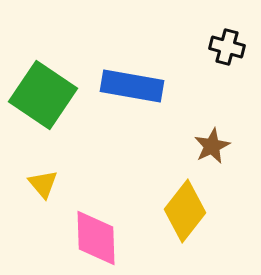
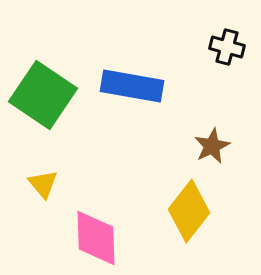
yellow diamond: moved 4 px right
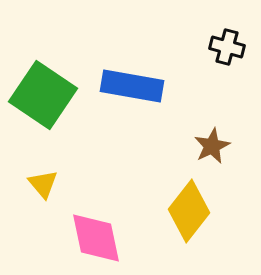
pink diamond: rotated 10 degrees counterclockwise
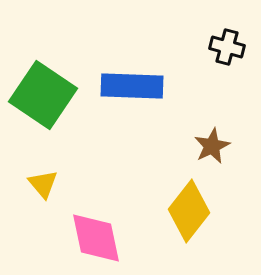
blue rectangle: rotated 8 degrees counterclockwise
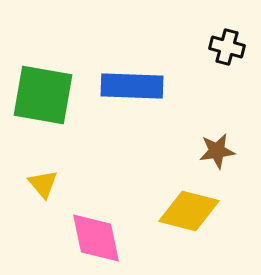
green square: rotated 24 degrees counterclockwise
brown star: moved 5 px right, 5 px down; rotated 18 degrees clockwise
yellow diamond: rotated 66 degrees clockwise
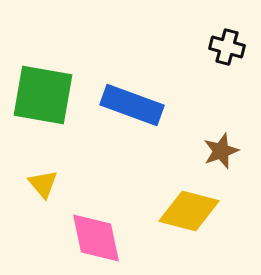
blue rectangle: moved 19 px down; rotated 18 degrees clockwise
brown star: moved 4 px right; rotated 12 degrees counterclockwise
